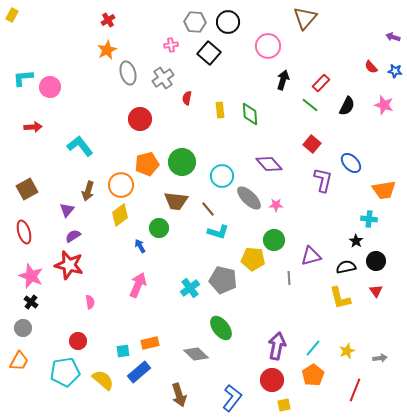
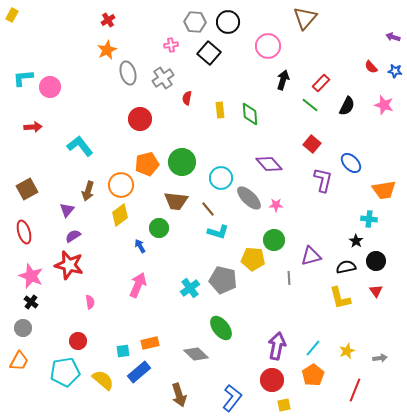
cyan circle at (222, 176): moved 1 px left, 2 px down
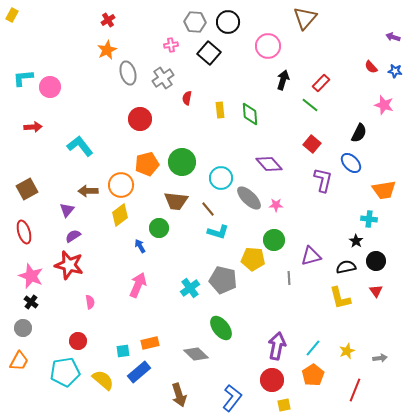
black semicircle at (347, 106): moved 12 px right, 27 px down
brown arrow at (88, 191): rotated 72 degrees clockwise
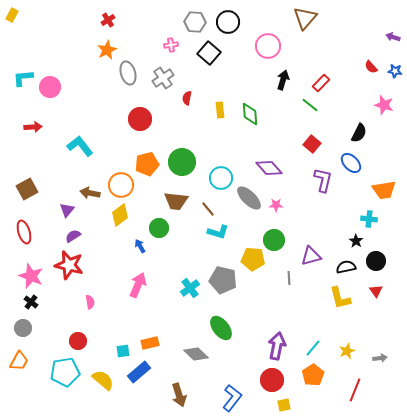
purple diamond at (269, 164): moved 4 px down
brown arrow at (88, 191): moved 2 px right, 2 px down; rotated 12 degrees clockwise
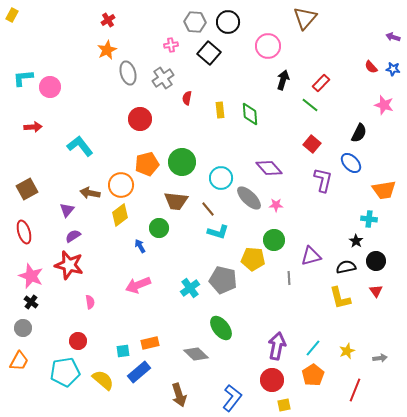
blue star at (395, 71): moved 2 px left, 2 px up
pink arrow at (138, 285): rotated 135 degrees counterclockwise
